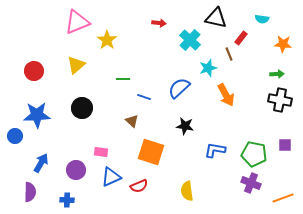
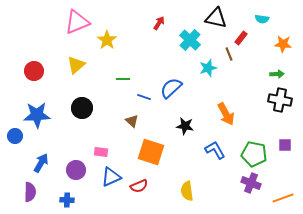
red arrow: rotated 64 degrees counterclockwise
blue semicircle: moved 8 px left
orange arrow: moved 19 px down
blue L-shape: rotated 50 degrees clockwise
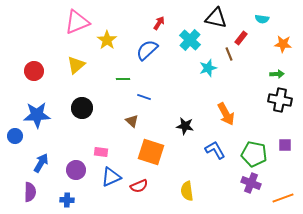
blue semicircle: moved 24 px left, 38 px up
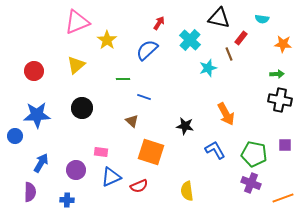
black triangle: moved 3 px right
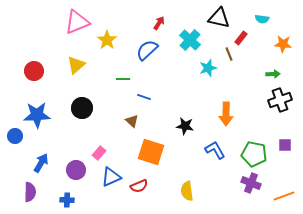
green arrow: moved 4 px left
black cross: rotated 30 degrees counterclockwise
orange arrow: rotated 30 degrees clockwise
pink rectangle: moved 2 px left, 1 px down; rotated 56 degrees counterclockwise
orange line: moved 1 px right, 2 px up
